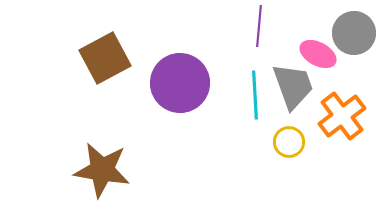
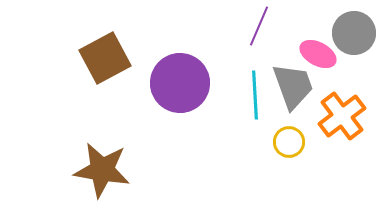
purple line: rotated 18 degrees clockwise
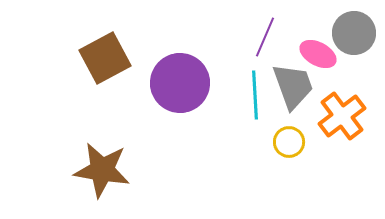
purple line: moved 6 px right, 11 px down
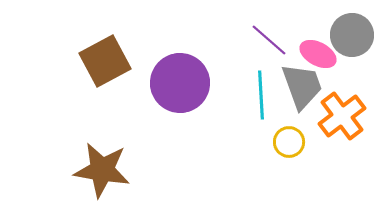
gray circle: moved 2 px left, 2 px down
purple line: moved 4 px right, 3 px down; rotated 72 degrees counterclockwise
brown square: moved 3 px down
gray trapezoid: moved 9 px right
cyan line: moved 6 px right
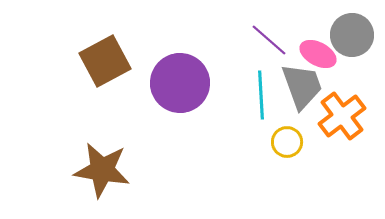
yellow circle: moved 2 px left
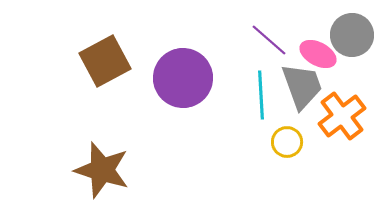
purple circle: moved 3 px right, 5 px up
brown star: rotated 8 degrees clockwise
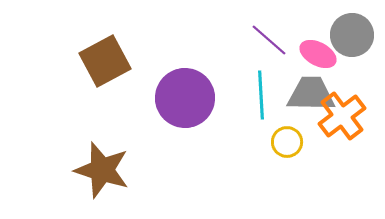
purple circle: moved 2 px right, 20 px down
gray trapezoid: moved 9 px right, 8 px down; rotated 69 degrees counterclockwise
